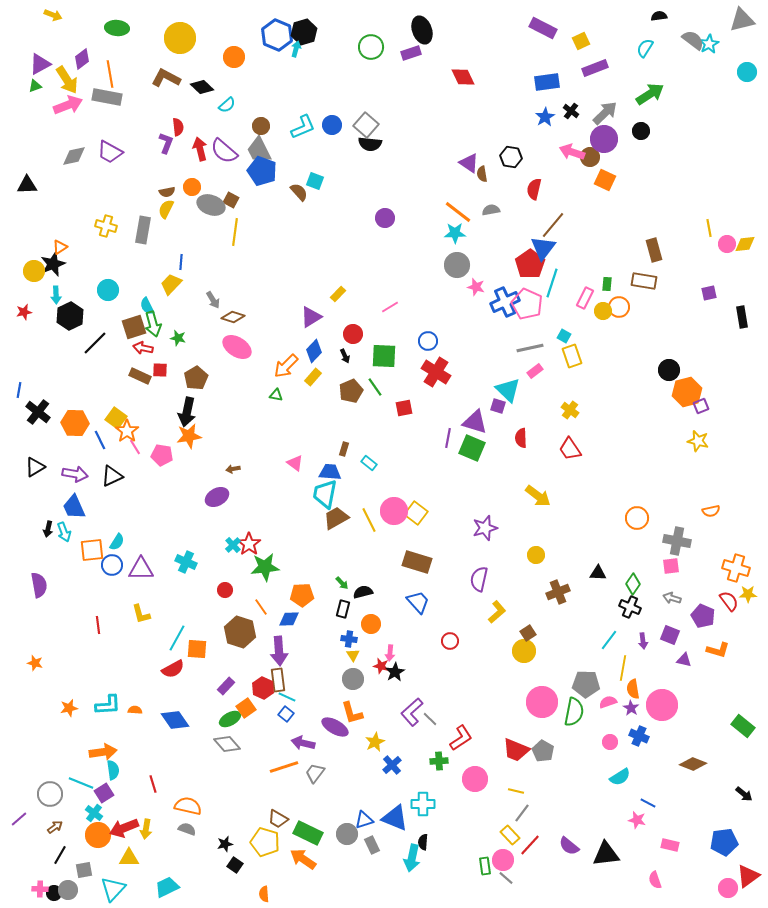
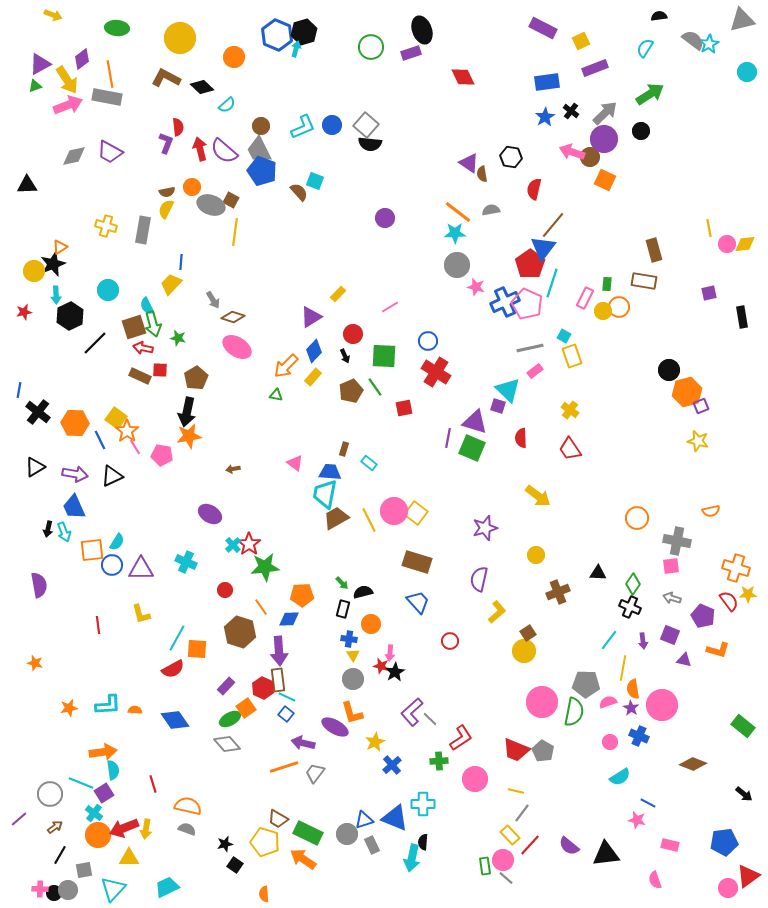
purple ellipse at (217, 497): moved 7 px left, 17 px down; rotated 60 degrees clockwise
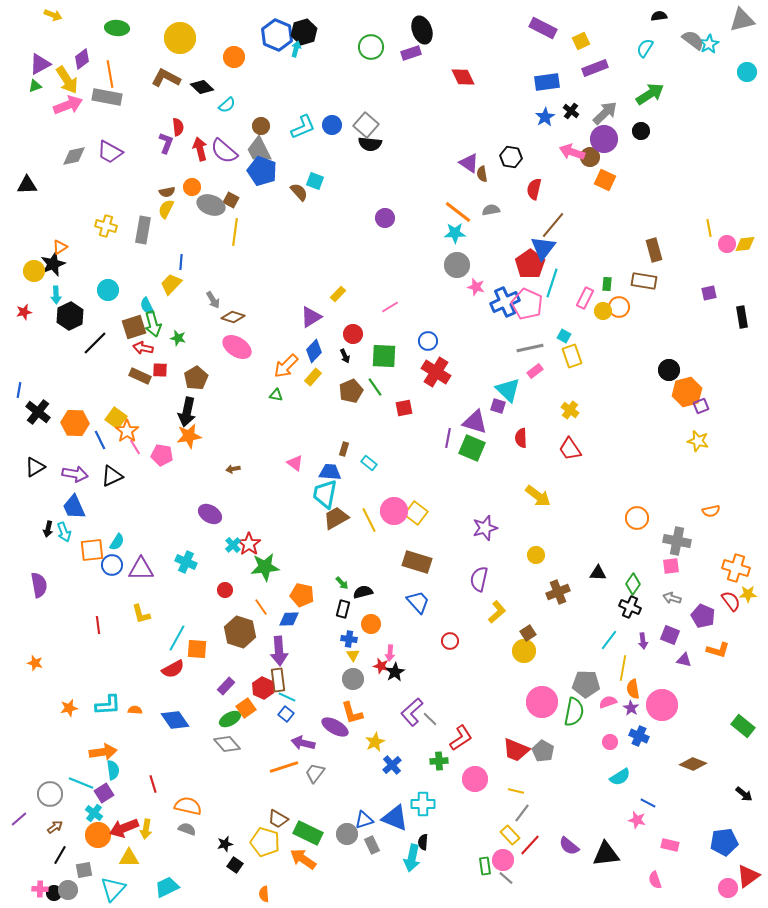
orange pentagon at (302, 595): rotated 15 degrees clockwise
red semicircle at (729, 601): moved 2 px right
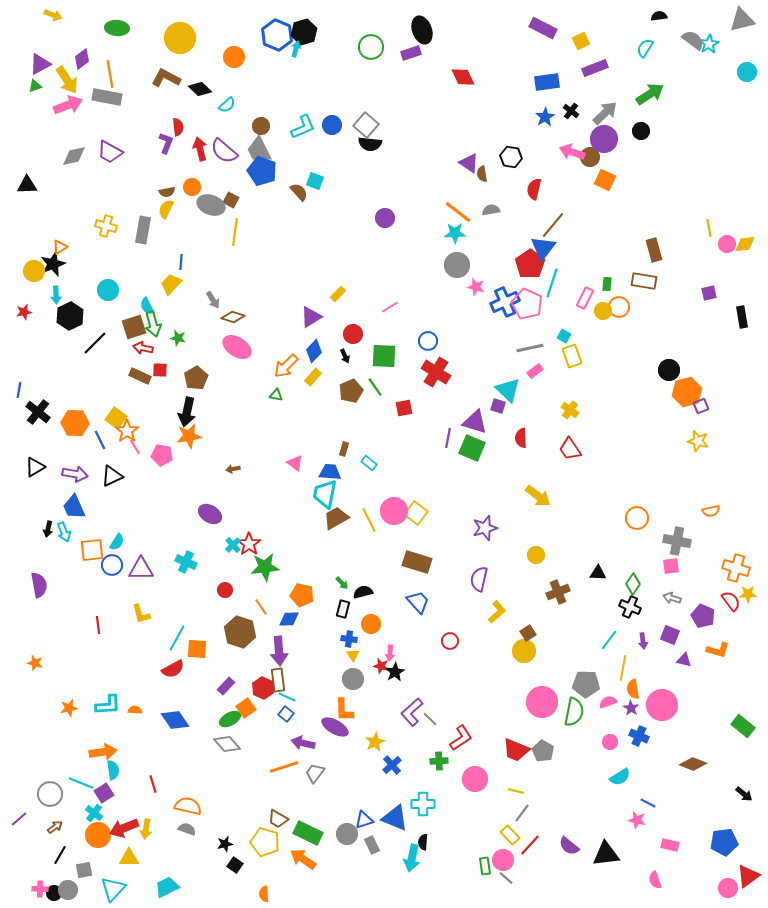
black diamond at (202, 87): moved 2 px left, 2 px down
orange L-shape at (352, 713): moved 8 px left, 3 px up; rotated 15 degrees clockwise
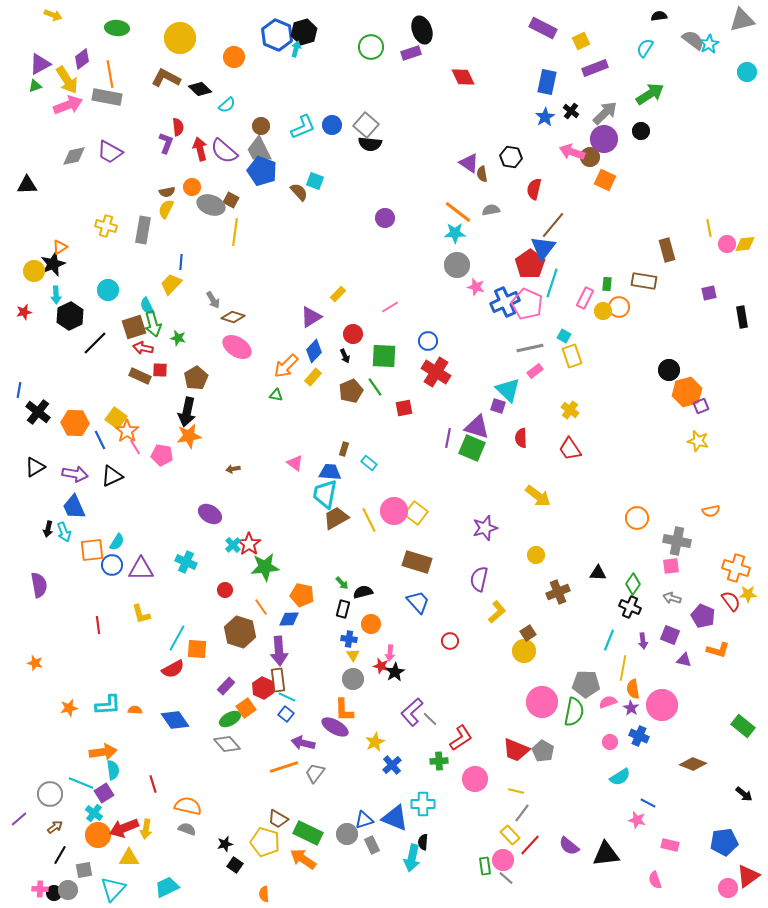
blue rectangle at (547, 82): rotated 70 degrees counterclockwise
brown rectangle at (654, 250): moved 13 px right
purple triangle at (475, 422): moved 2 px right, 5 px down
cyan line at (609, 640): rotated 15 degrees counterclockwise
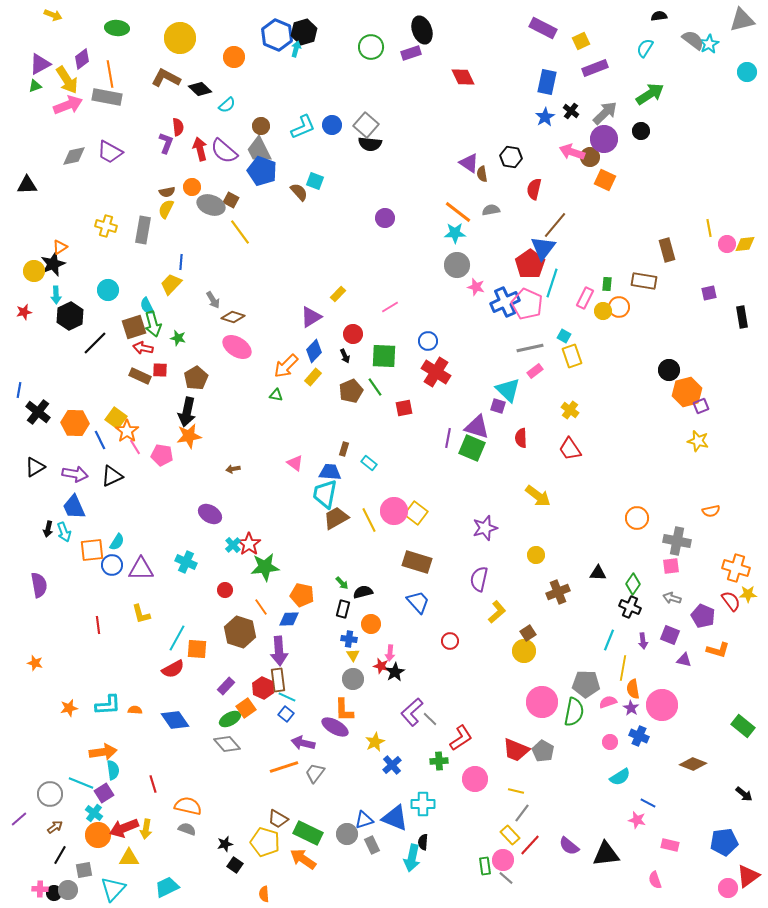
brown line at (553, 225): moved 2 px right
yellow line at (235, 232): moved 5 px right; rotated 44 degrees counterclockwise
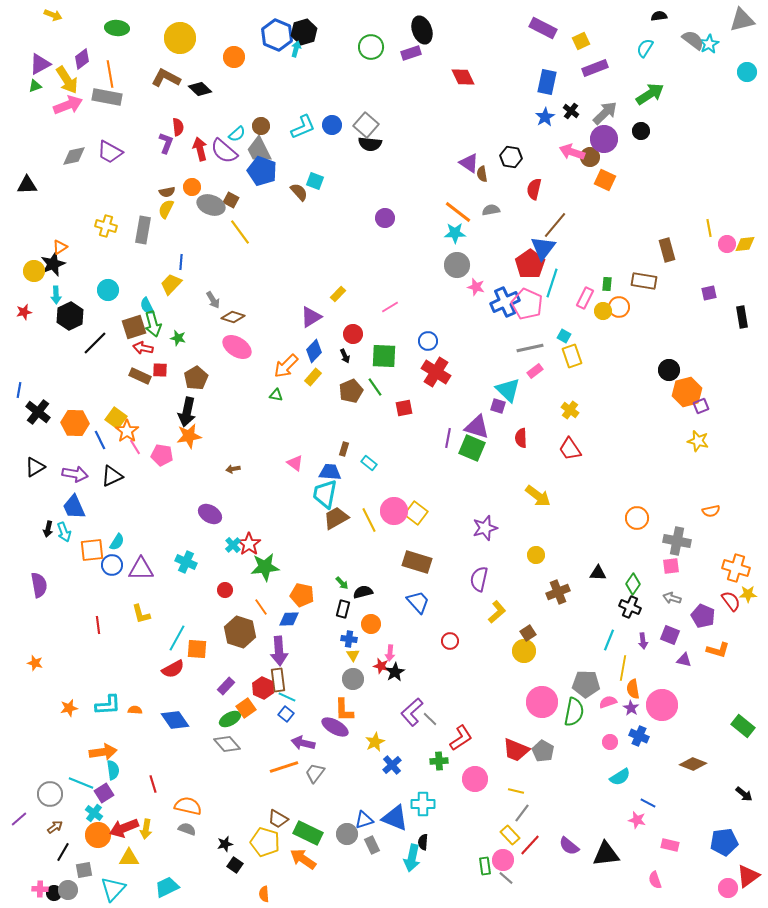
cyan semicircle at (227, 105): moved 10 px right, 29 px down
black line at (60, 855): moved 3 px right, 3 px up
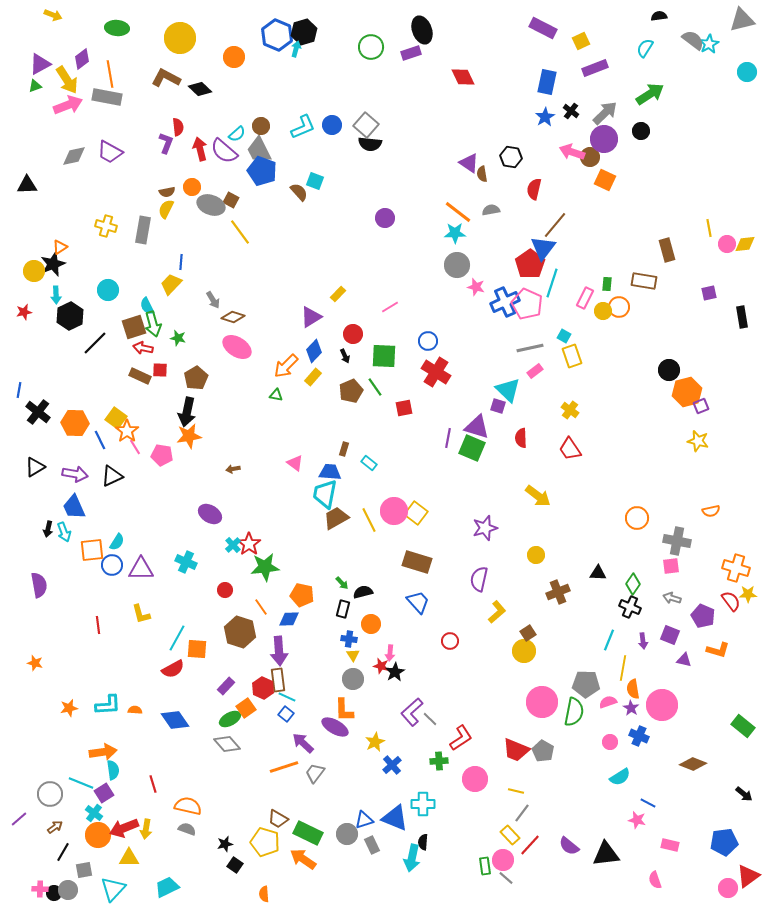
purple arrow at (303, 743): rotated 30 degrees clockwise
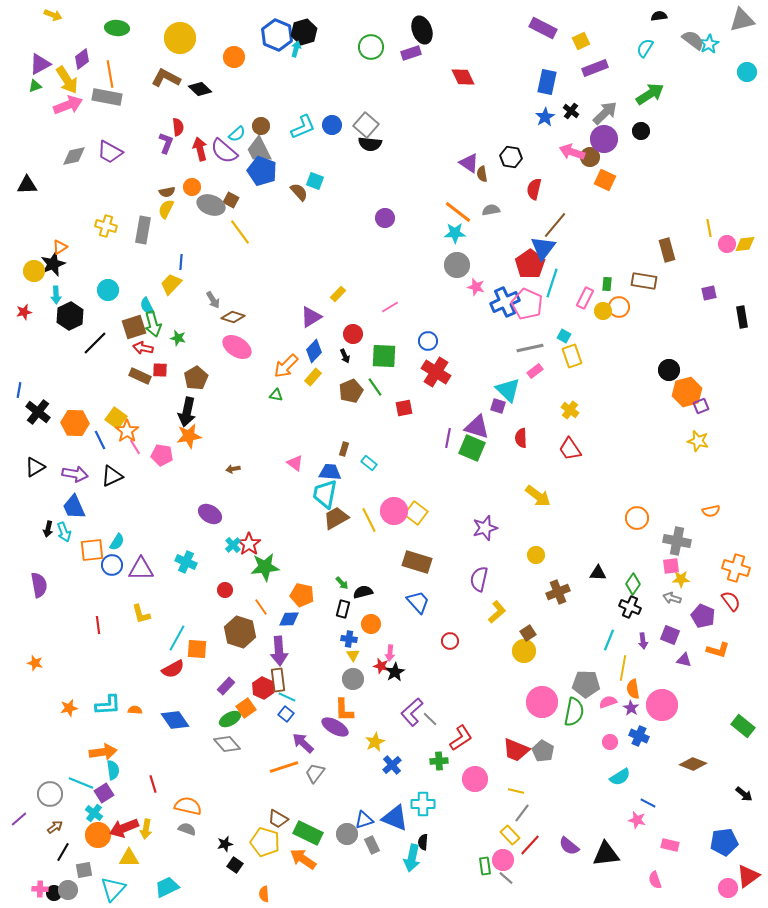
yellow star at (748, 594): moved 67 px left, 15 px up
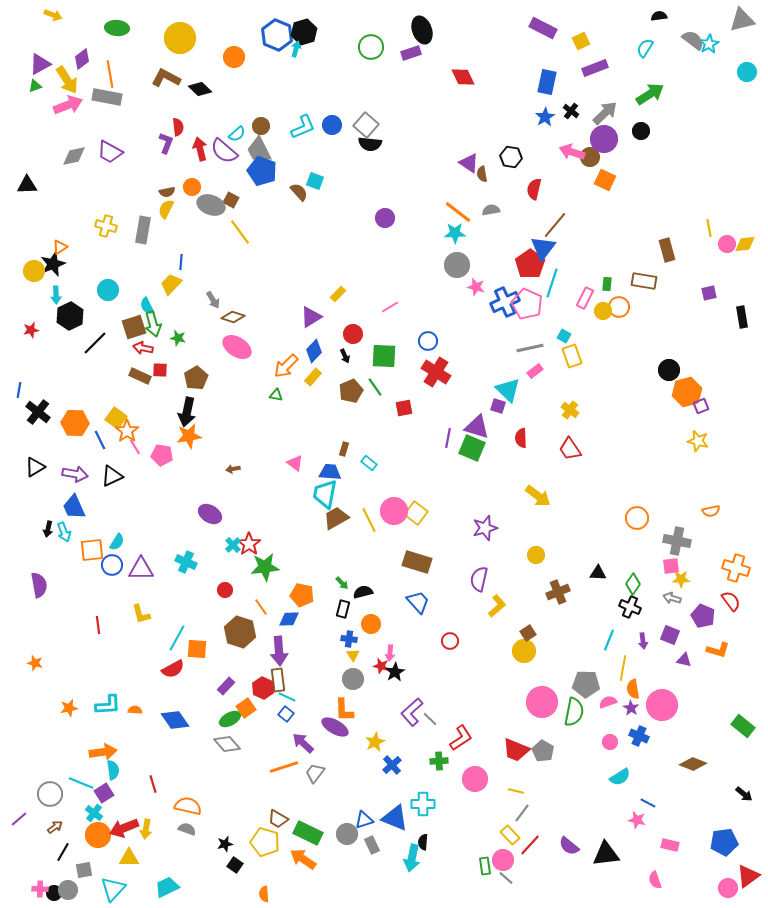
red star at (24, 312): moved 7 px right, 18 px down
yellow L-shape at (497, 612): moved 6 px up
